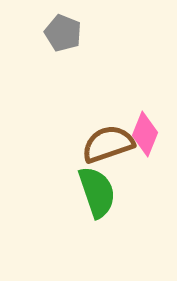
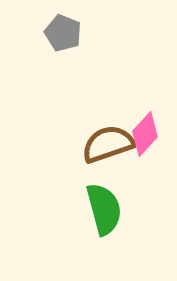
pink diamond: rotated 21 degrees clockwise
green semicircle: moved 7 px right, 17 px down; rotated 4 degrees clockwise
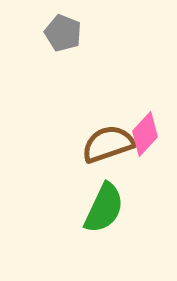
green semicircle: moved 1 px up; rotated 40 degrees clockwise
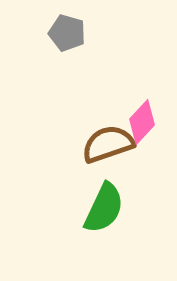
gray pentagon: moved 4 px right; rotated 6 degrees counterclockwise
pink diamond: moved 3 px left, 12 px up
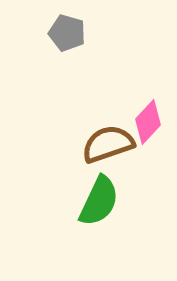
pink diamond: moved 6 px right
green semicircle: moved 5 px left, 7 px up
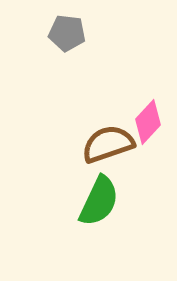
gray pentagon: rotated 9 degrees counterclockwise
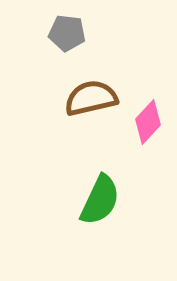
brown semicircle: moved 17 px left, 46 px up; rotated 6 degrees clockwise
green semicircle: moved 1 px right, 1 px up
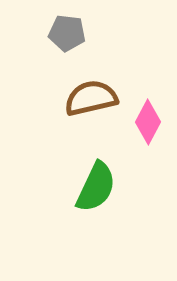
pink diamond: rotated 15 degrees counterclockwise
green semicircle: moved 4 px left, 13 px up
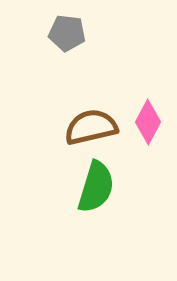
brown semicircle: moved 29 px down
green semicircle: rotated 8 degrees counterclockwise
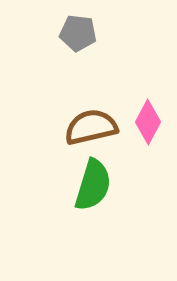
gray pentagon: moved 11 px right
green semicircle: moved 3 px left, 2 px up
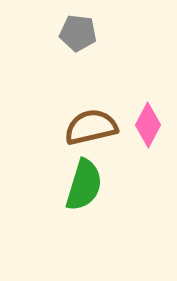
pink diamond: moved 3 px down
green semicircle: moved 9 px left
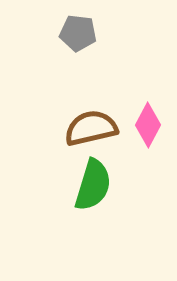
brown semicircle: moved 1 px down
green semicircle: moved 9 px right
